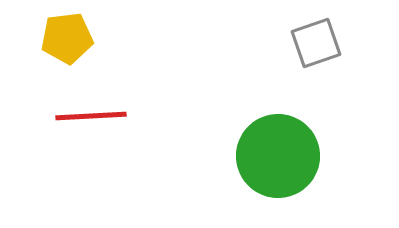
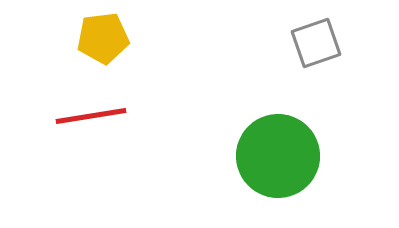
yellow pentagon: moved 36 px right
red line: rotated 6 degrees counterclockwise
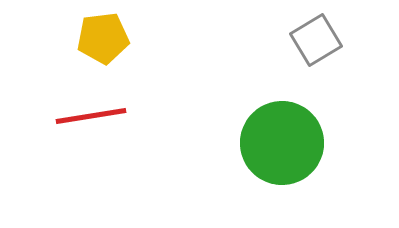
gray square: moved 3 px up; rotated 12 degrees counterclockwise
green circle: moved 4 px right, 13 px up
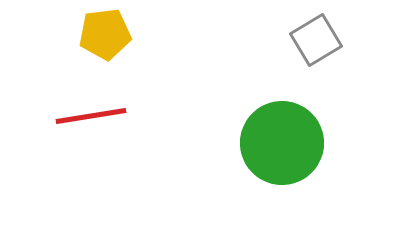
yellow pentagon: moved 2 px right, 4 px up
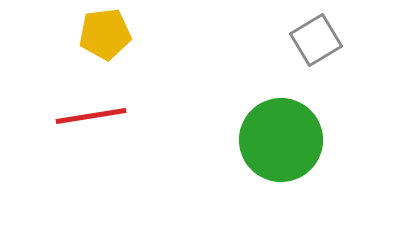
green circle: moved 1 px left, 3 px up
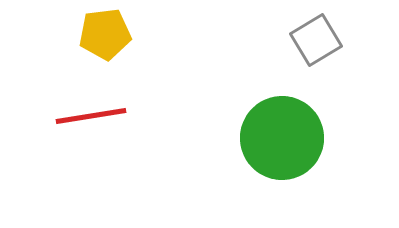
green circle: moved 1 px right, 2 px up
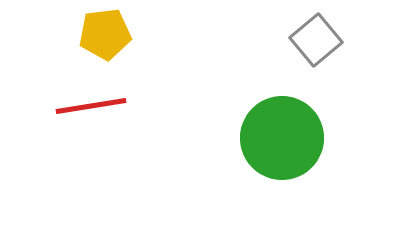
gray square: rotated 9 degrees counterclockwise
red line: moved 10 px up
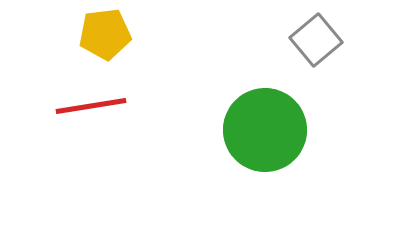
green circle: moved 17 px left, 8 px up
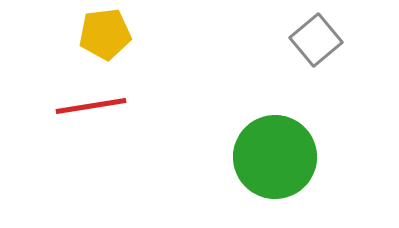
green circle: moved 10 px right, 27 px down
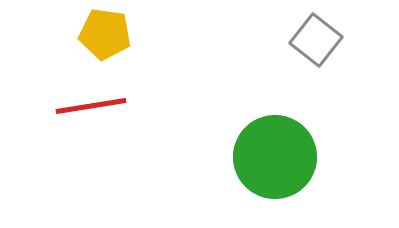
yellow pentagon: rotated 15 degrees clockwise
gray square: rotated 12 degrees counterclockwise
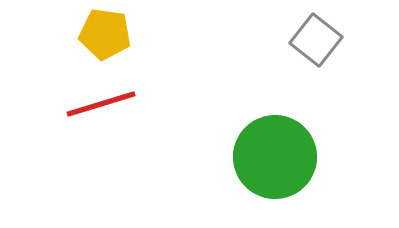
red line: moved 10 px right, 2 px up; rotated 8 degrees counterclockwise
